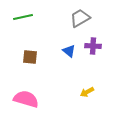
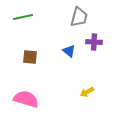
gray trapezoid: moved 1 px left, 1 px up; rotated 135 degrees clockwise
purple cross: moved 1 px right, 4 px up
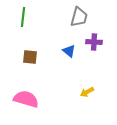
green line: rotated 72 degrees counterclockwise
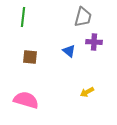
gray trapezoid: moved 4 px right
pink semicircle: moved 1 px down
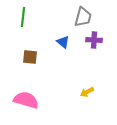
purple cross: moved 2 px up
blue triangle: moved 6 px left, 9 px up
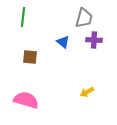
gray trapezoid: moved 1 px right, 1 px down
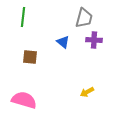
pink semicircle: moved 2 px left
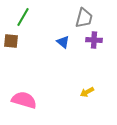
green line: rotated 24 degrees clockwise
brown square: moved 19 px left, 16 px up
